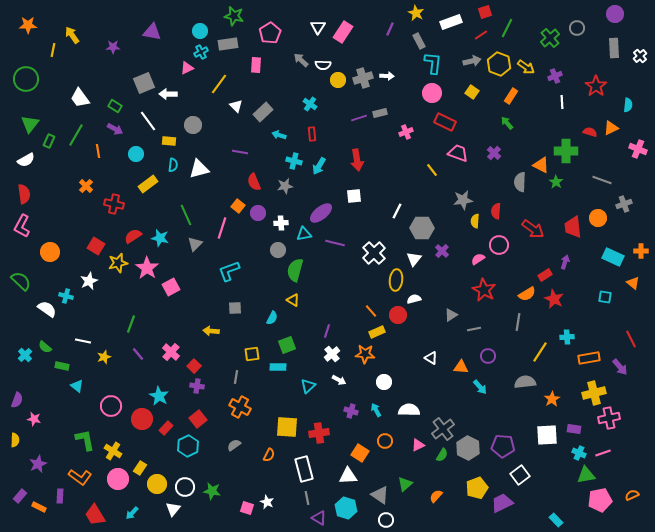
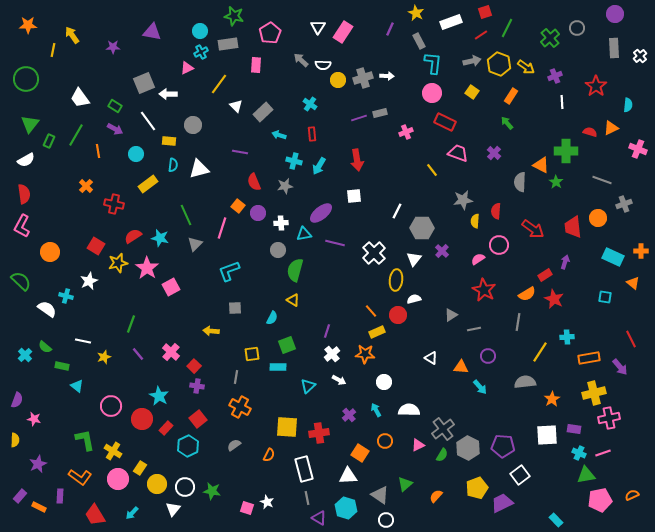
purple cross at (351, 411): moved 2 px left, 4 px down; rotated 32 degrees clockwise
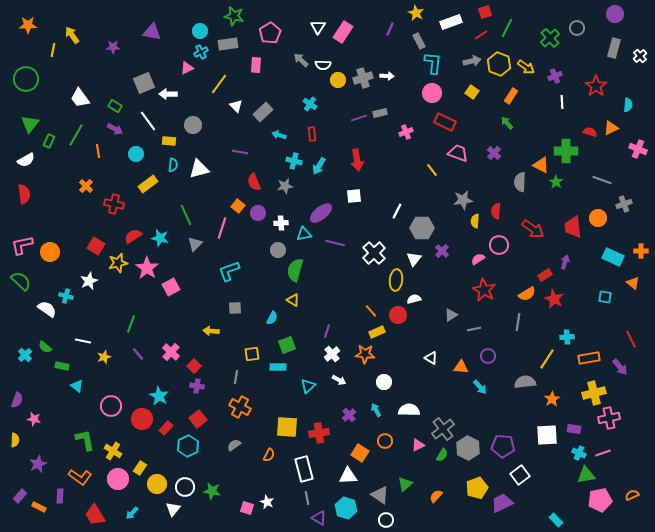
gray rectangle at (614, 48): rotated 18 degrees clockwise
pink L-shape at (22, 226): moved 19 px down; rotated 50 degrees clockwise
yellow line at (540, 352): moved 7 px right, 7 px down
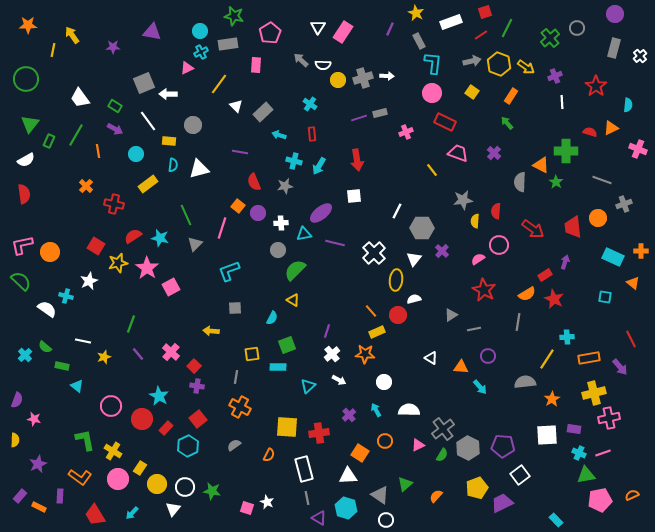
green semicircle at (295, 270): rotated 30 degrees clockwise
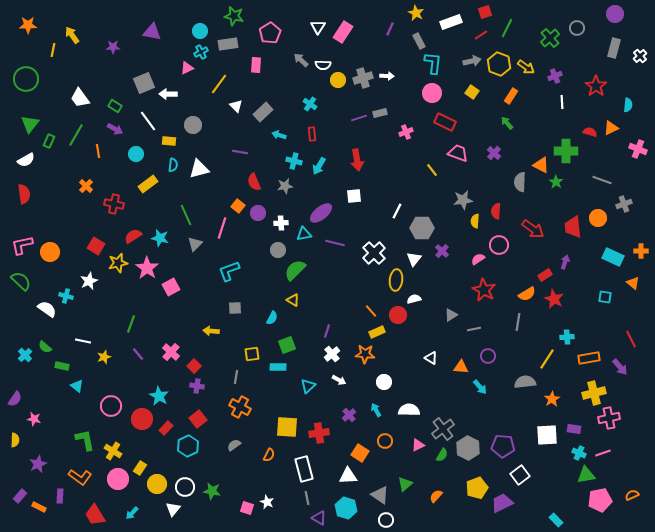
purple semicircle at (17, 400): moved 2 px left, 1 px up; rotated 14 degrees clockwise
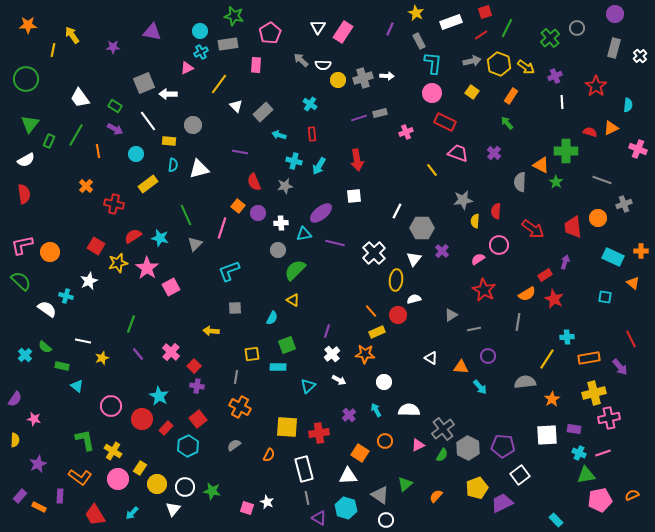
yellow star at (104, 357): moved 2 px left, 1 px down
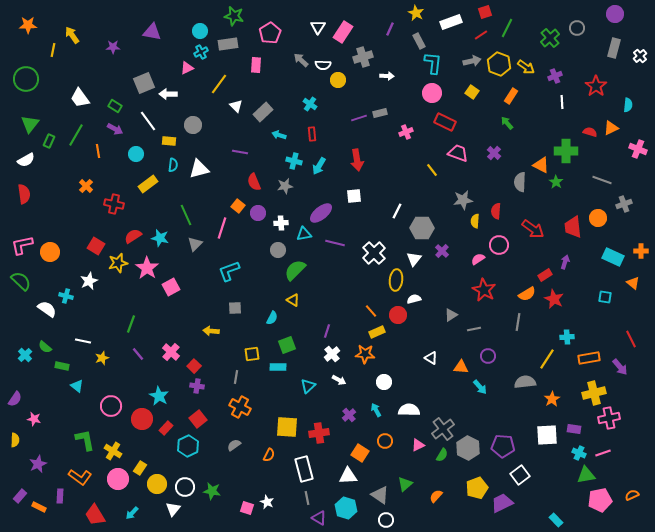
gray cross at (363, 78): moved 21 px up
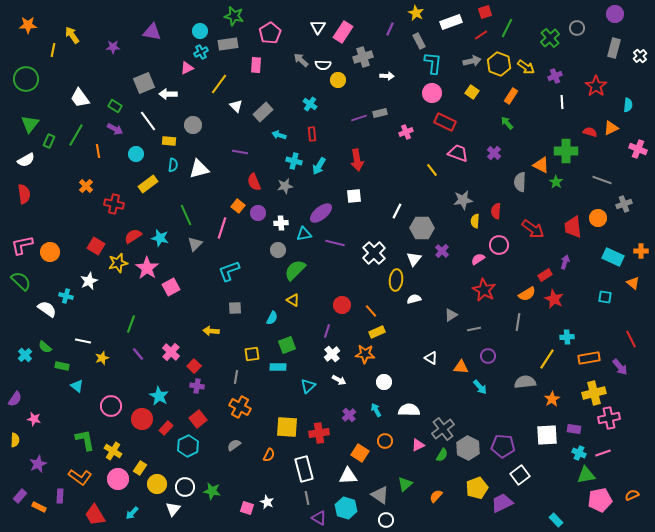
red circle at (398, 315): moved 56 px left, 10 px up
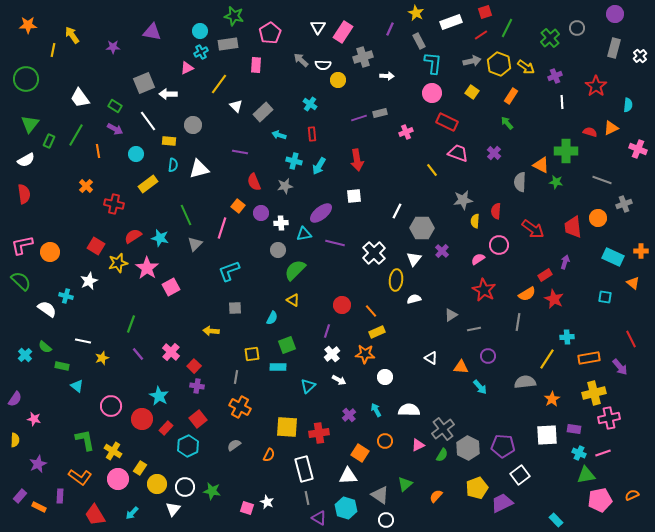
red rectangle at (445, 122): moved 2 px right
green star at (556, 182): rotated 24 degrees counterclockwise
purple circle at (258, 213): moved 3 px right
white circle at (384, 382): moved 1 px right, 5 px up
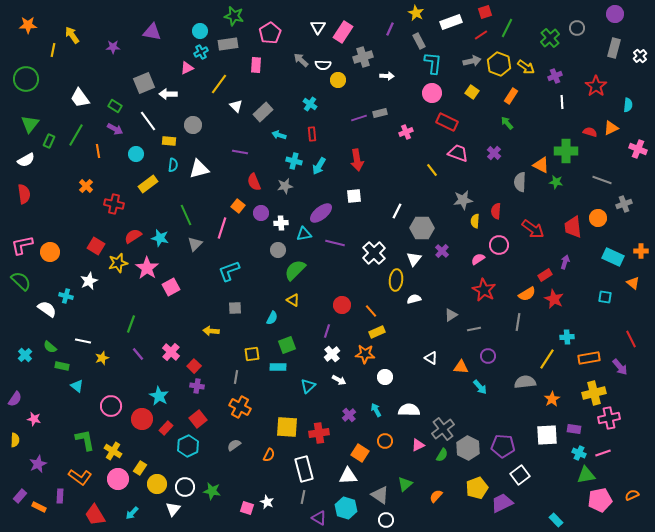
green semicircle at (45, 347): moved 5 px right
gray line at (307, 498): moved 4 px left, 1 px up; rotated 24 degrees clockwise
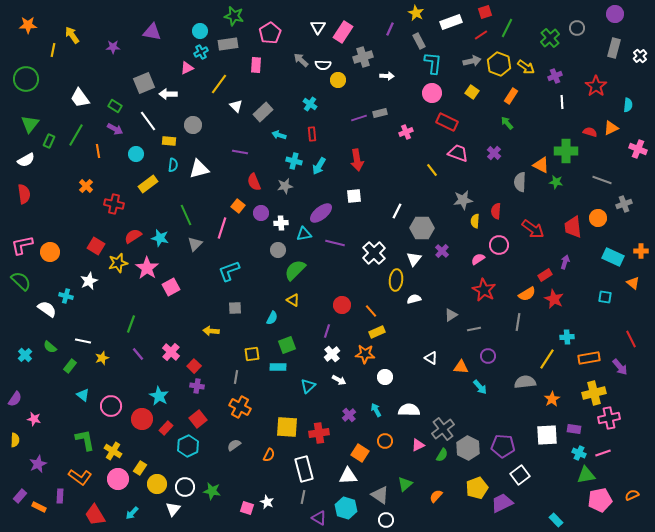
green rectangle at (62, 366): moved 8 px right; rotated 64 degrees counterclockwise
cyan triangle at (77, 386): moved 6 px right, 9 px down
